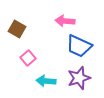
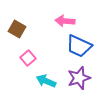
cyan arrow: rotated 18 degrees clockwise
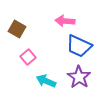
pink square: moved 1 px up
purple star: moved 1 px up; rotated 20 degrees counterclockwise
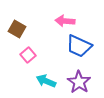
pink square: moved 2 px up
purple star: moved 5 px down
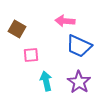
pink square: moved 3 px right; rotated 35 degrees clockwise
cyan arrow: rotated 54 degrees clockwise
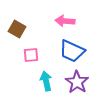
blue trapezoid: moved 7 px left, 5 px down
purple star: moved 2 px left
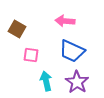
pink square: rotated 14 degrees clockwise
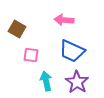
pink arrow: moved 1 px left, 1 px up
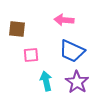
brown square: rotated 24 degrees counterclockwise
pink square: rotated 14 degrees counterclockwise
